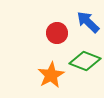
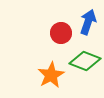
blue arrow: rotated 65 degrees clockwise
red circle: moved 4 px right
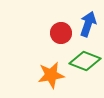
blue arrow: moved 2 px down
orange star: rotated 20 degrees clockwise
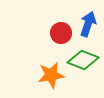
green diamond: moved 2 px left, 1 px up
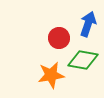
red circle: moved 2 px left, 5 px down
green diamond: rotated 12 degrees counterclockwise
